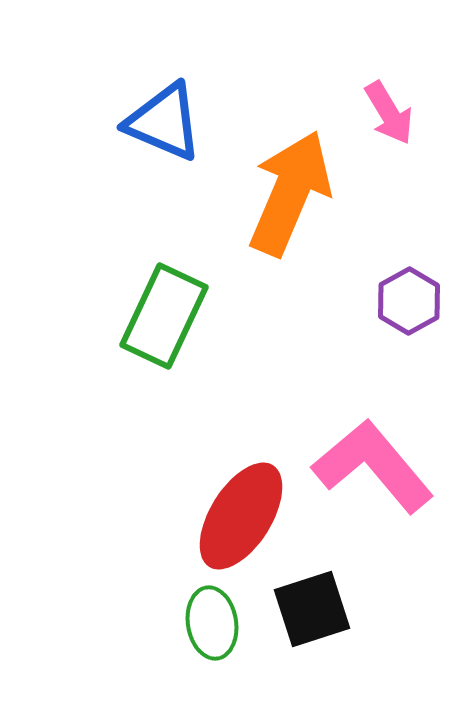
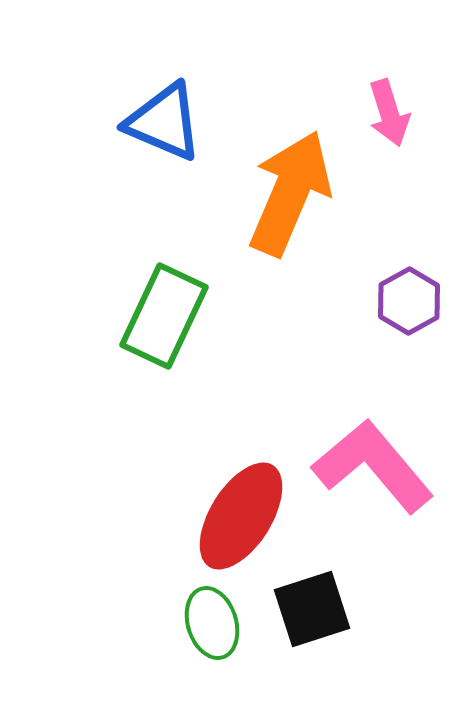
pink arrow: rotated 14 degrees clockwise
green ellipse: rotated 8 degrees counterclockwise
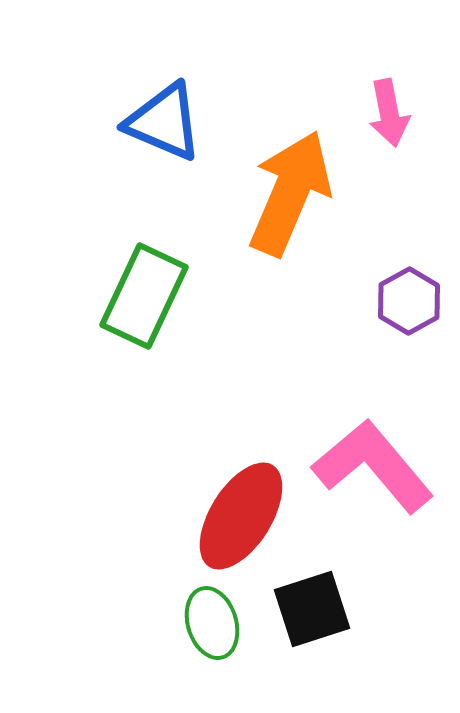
pink arrow: rotated 6 degrees clockwise
green rectangle: moved 20 px left, 20 px up
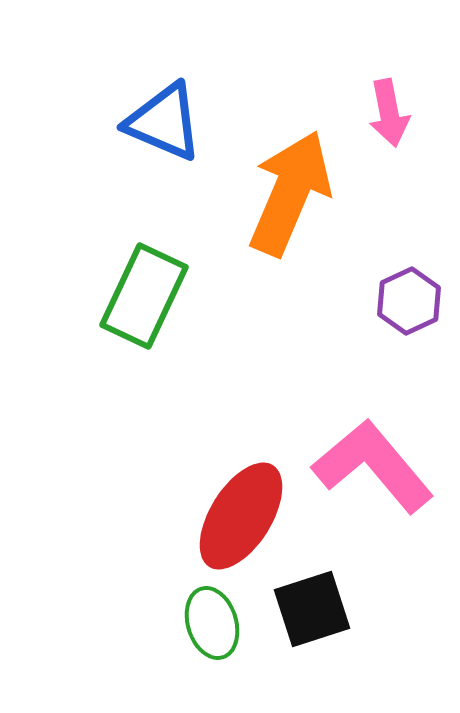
purple hexagon: rotated 4 degrees clockwise
